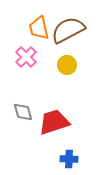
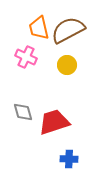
pink cross: rotated 20 degrees counterclockwise
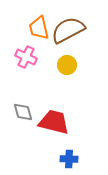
red trapezoid: rotated 32 degrees clockwise
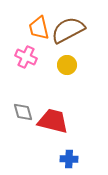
red trapezoid: moved 1 px left, 1 px up
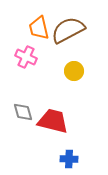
yellow circle: moved 7 px right, 6 px down
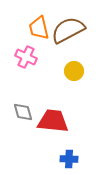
red trapezoid: rotated 8 degrees counterclockwise
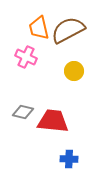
gray diamond: rotated 60 degrees counterclockwise
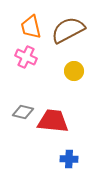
orange trapezoid: moved 8 px left, 1 px up
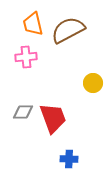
orange trapezoid: moved 2 px right, 3 px up
pink cross: rotated 30 degrees counterclockwise
yellow circle: moved 19 px right, 12 px down
gray diamond: rotated 15 degrees counterclockwise
red trapezoid: moved 3 px up; rotated 64 degrees clockwise
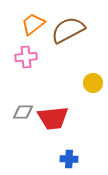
orange trapezoid: rotated 65 degrees clockwise
red trapezoid: rotated 104 degrees clockwise
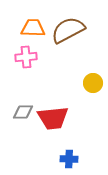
orange trapezoid: moved 4 px down; rotated 40 degrees clockwise
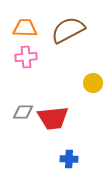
orange trapezoid: moved 8 px left
